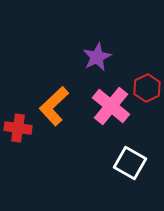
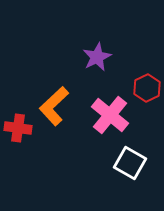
pink cross: moved 1 px left, 9 px down
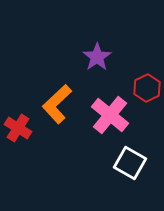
purple star: rotated 8 degrees counterclockwise
orange L-shape: moved 3 px right, 2 px up
red cross: rotated 24 degrees clockwise
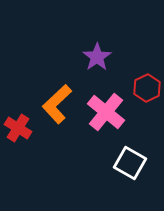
pink cross: moved 4 px left, 3 px up
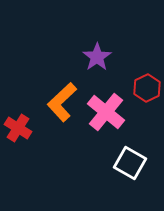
orange L-shape: moved 5 px right, 2 px up
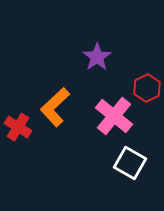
orange L-shape: moved 7 px left, 5 px down
pink cross: moved 8 px right, 4 px down
red cross: moved 1 px up
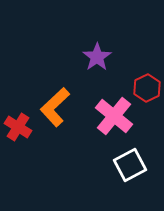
white square: moved 2 px down; rotated 32 degrees clockwise
